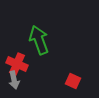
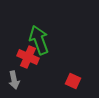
red cross: moved 11 px right, 7 px up
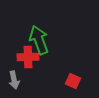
red cross: rotated 25 degrees counterclockwise
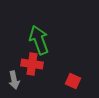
red cross: moved 4 px right, 7 px down; rotated 10 degrees clockwise
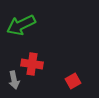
green arrow: moved 18 px left, 15 px up; rotated 96 degrees counterclockwise
red square: rotated 35 degrees clockwise
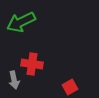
green arrow: moved 3 px up
red square: moved 3 px left, 6 px down
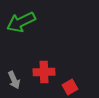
red cross: moved 12 px right, 8 px down; rotated 10 degrees counterclockwise
gray arrow: rotated 12 degrees counterclockwise
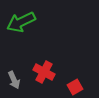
red cross: rotated 30 degrees clockwise
red square: moved 5 px right
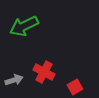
green arrow: moved 3 px right, 4 px down
gray arrow: rotated 84 degrees counterclockwise
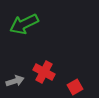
green arrow: moved 2 px up
gray arrow: moved 1 px right, 1 px down
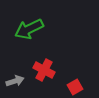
green arrow: moved 5 px right, 5 px down
red cross: moved 2 px up
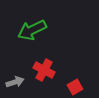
green arrow: moved 3 px right, 1 px down
gray arrow: moved 1 px down
